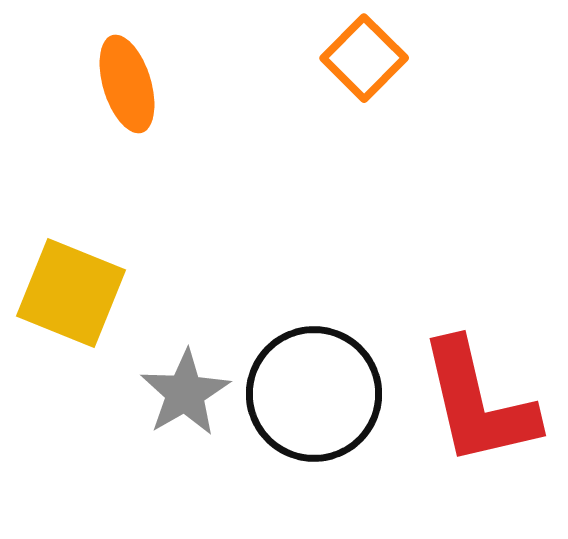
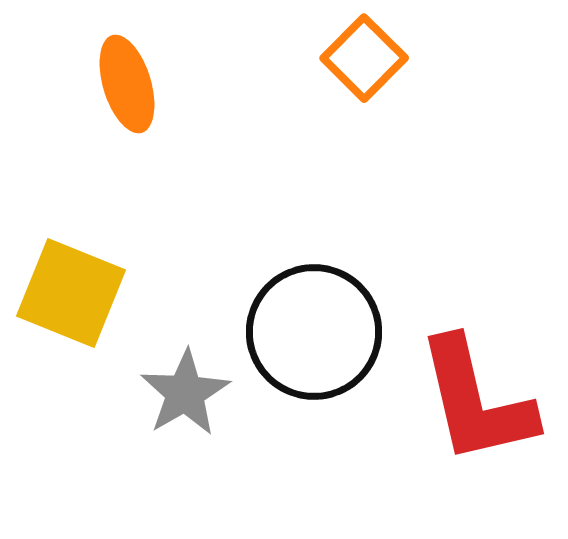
black circle: moved 62 px up
red L-shape: moved 2 px left, 2 px up
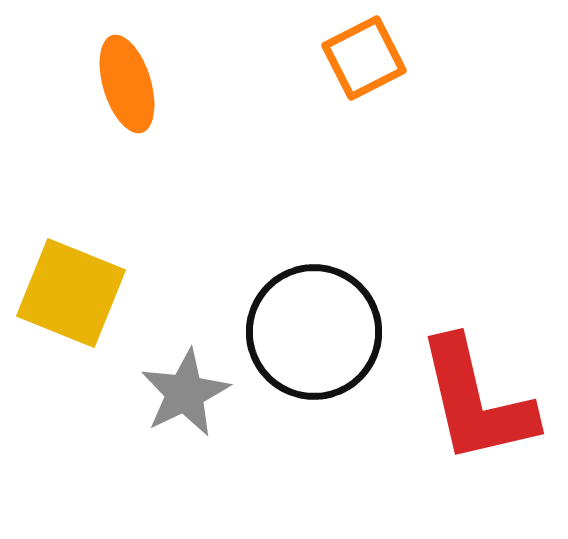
orange square: rotated 18 degrees clockwise
gray star: rotated 4 degrees clockwise
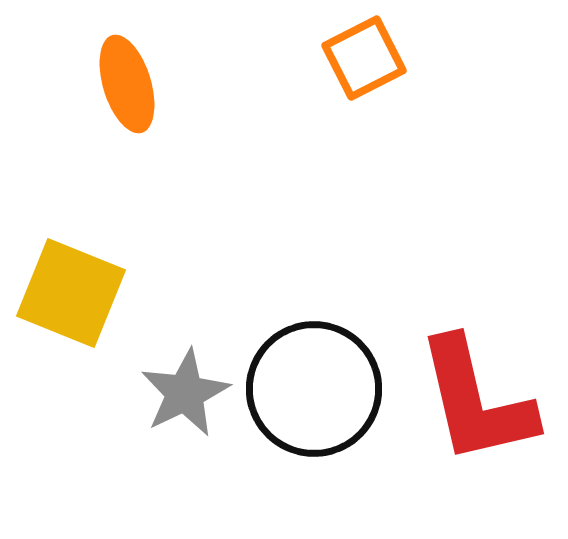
black circle: moved 57 px down
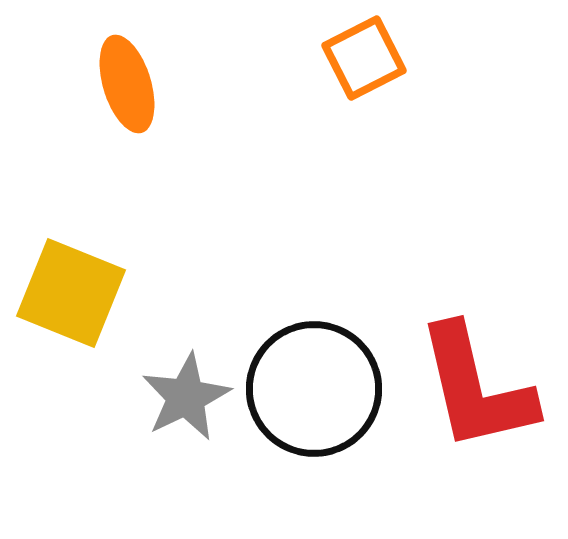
gray star: moved 1 px right, 4 px down
red L-shape: moved 13 px up
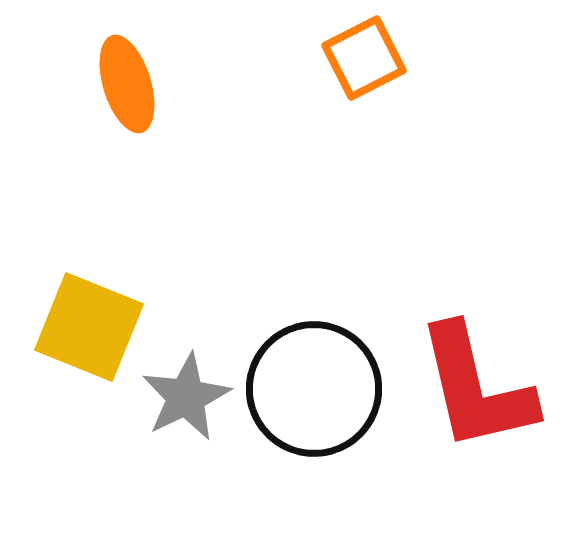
yellow square: moved 18 px right, 34 px down
